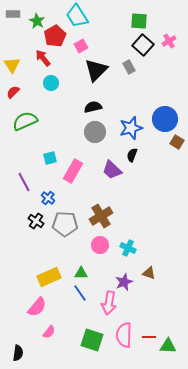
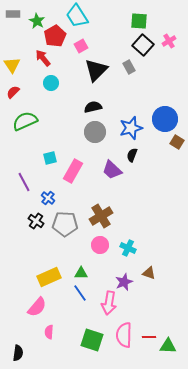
pink semicircle at (49, 332): rotated 144 degrees clockwise
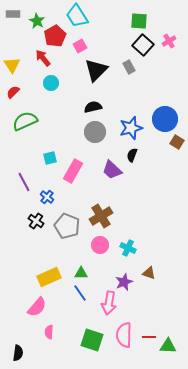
pink square at (81, 46): moved 1 px left
blue cross at (48, 198): moved 1 px left, 1 px up
gray pentagon at (65, 224): moved 2 px right, 2 px down; rotated 20 degrees clockwise
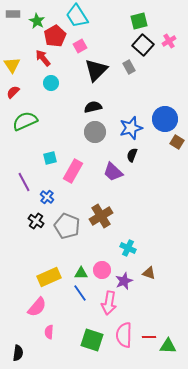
green square at (139, 21): rotated 18 degrees counterclockwise
purple trapezoid at (112, 170): moved 1 px right, 2 px down
pink circle at (100, 245): moved 2 px right, 25 px down
purple star at (124, 282): moved 1 px up
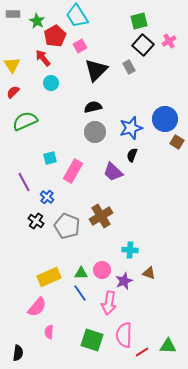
cyan cross at (128, 248): moved 2 px right, 2 px down; rotated 21 degrees counterclockwise
red line at (149, 337): moved 7 px left, 15 px down; rotated 32 degrees counterclockwise
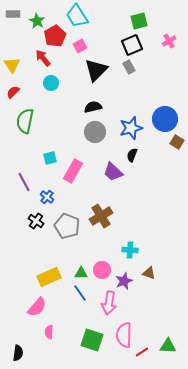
black square at (143, 45): moved 11 px left; rotated 25 degrees clockwise
green semicircle at (25, 121): rotated 55 degrees counterclockwise
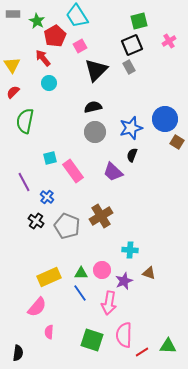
cyan circle at (51, 83): moved 2 px left
pink rectangle at (73, 171): rotated 65 degrees counterclockwise
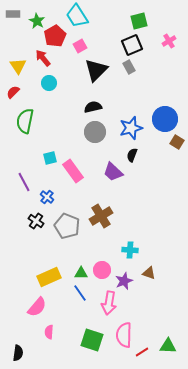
yellow triangle at (12, 65): moved 6 px right, 1 px down
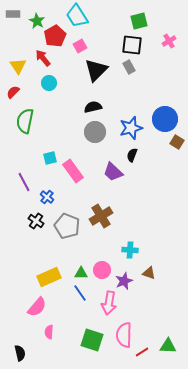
black square at (132, 45): rotated 30 degrees clockwise
black semicircle at (18, 353): moved 2 px right; rotated 21 degrees counterclockwise
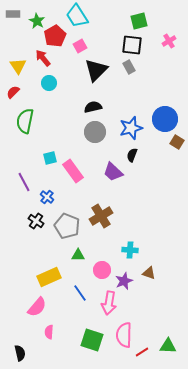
green triangle at (81, 273): moved 3 px left, 18 px up
